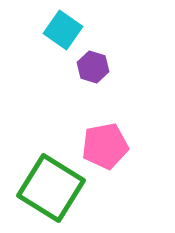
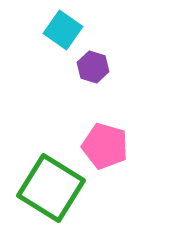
pink pentagon: rotated 27 degrees clockwise
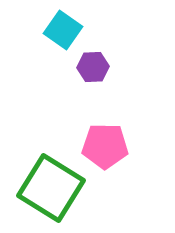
purple hexagon: rotated 20 degrees counterclockwise
pink pentagon: rotated 15 degrees counterclockwise
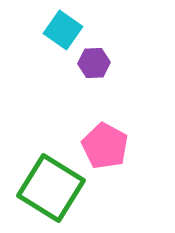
purple hexagon: moved 1 px right, 4 px up
pink pentagon: rotated 27 degrees clockwise
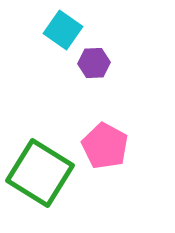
green square: moved 11 px left, 15 px up
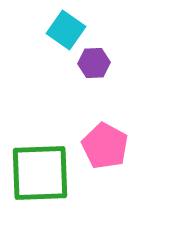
cyan square: moved 3 px right
green square: rotated 34 degrees counterclockwise
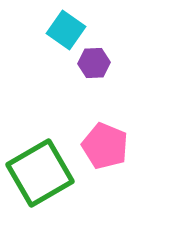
pink pentagon: rotated 6 degrees counterclockwise
green square: rotated 28 degrees counterclockwise
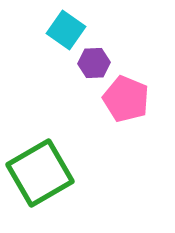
pink pentagon: moved 21 px right, 47 px up
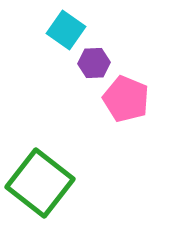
green square: moved 10 px down; rotated 22 degrees counterclockwise
